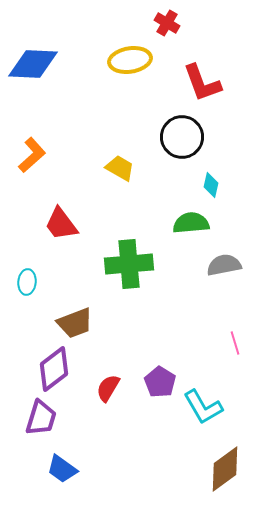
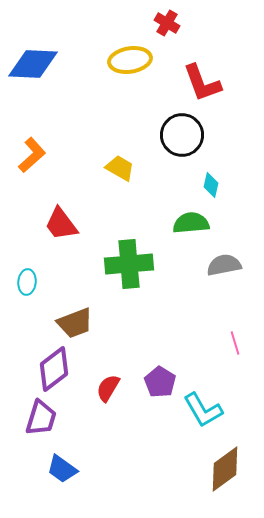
black circle: moved 2 px up
cyan L-shape: moved 3 px down
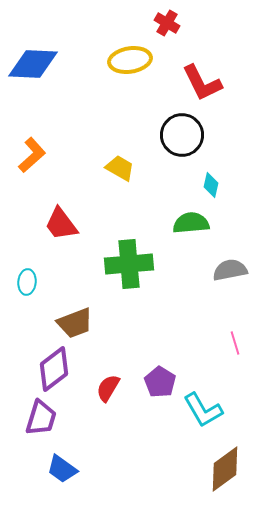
red L-shape: rotated 6 degrees counterclockwise
gray semicircle: moved 6 px right, 5 px down
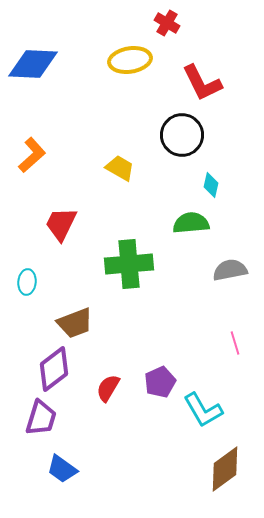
red trapezoid: rotated 63 degrees clockwise
purple pentagon: rotated 16 degrees clockwise
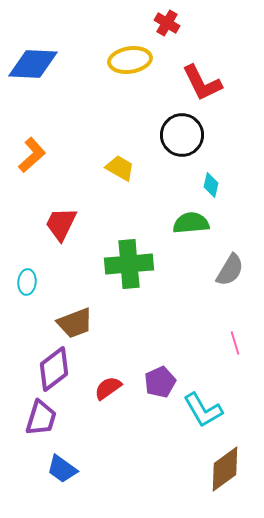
gray semicircle: rotated 132 degrees clockwise
red semicircle: rotated 24 degrees clockwise
